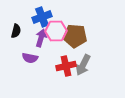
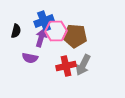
blue cross: moved 2 px right, 4 px down
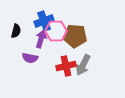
purple arrow: moved 1 px down
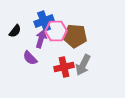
black semicircle: moved 1 px left; rotated 24 degrees clockwise
purple semicircle: rotated 35 degrees clockwise
red cross: moved 2 px left, 1 px down
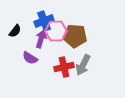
purple semicircle: rotated 14 degrees counterclockwise
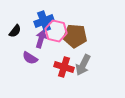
pink hexagon: rotated 15 degrees clockwise
red cross: rotated 30 degrees clockwise
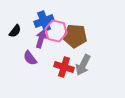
purple semicircle: rotated 21 degrees clockwise
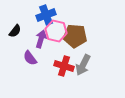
blue cross: moved 2 px right, 6 px up
red cross: moved 1 px up
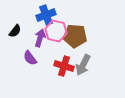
purple arrow: moved 1 px left, 1 px up
